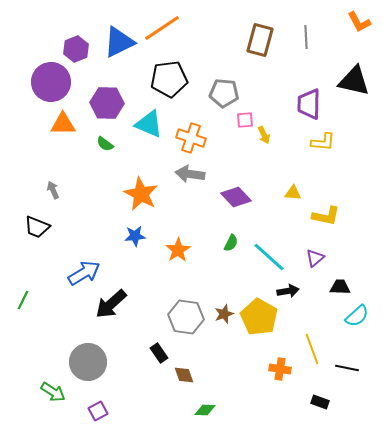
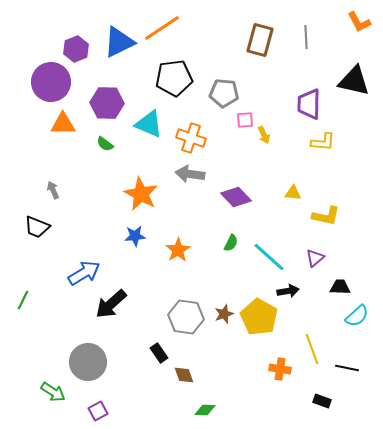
black pentagon at (169, 79): moved 5 px right, 1 px up
black rectangle at (320, 402): moved 2 px right, 1 px up
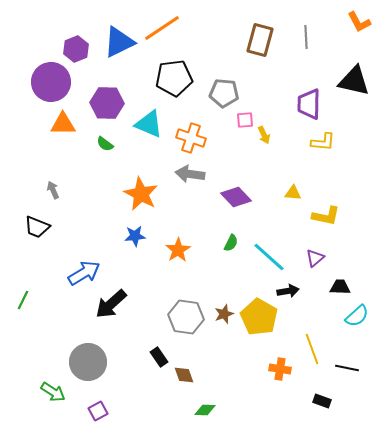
black rectangle at (159, 353): moved 4 px down
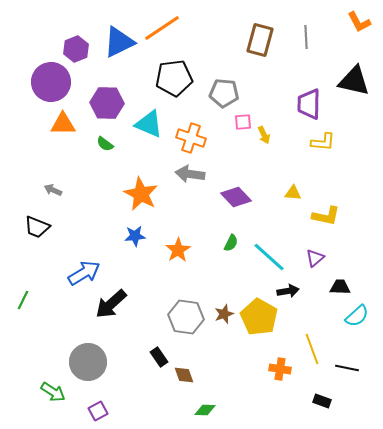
pink square at (245, 120): moved 2 px left, 2 px down
gray arrow at (53, 190): rotated 42 degrees counterclockwise
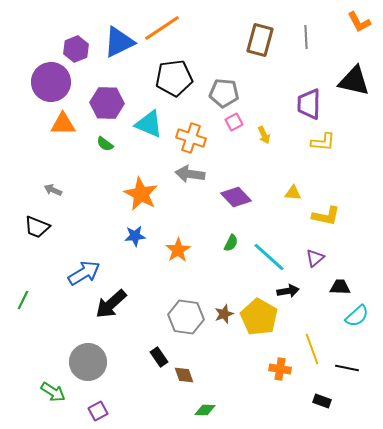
pink square at (243, 122): moved 9 px left; rotated 24 degrees counterclockwise
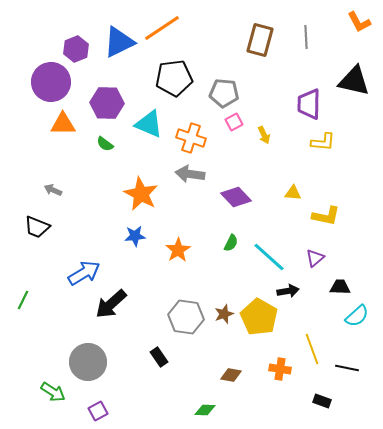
brown diamond at (184, 375): moved 47 px right; rotated 60 degrees counterclockwise
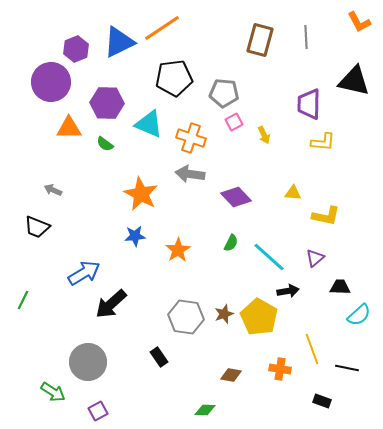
orange triangle at (63, 124): moved 6 px right, 4 px down
cyan semicircle at (357, 316): moved 2 px right, 1 px up
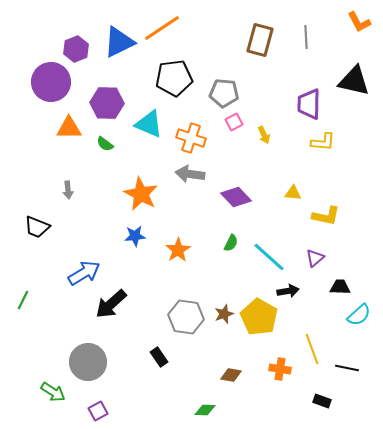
gray arrow at (53, 190): moved 15 px right; rotated 120 degrees counterclockwise
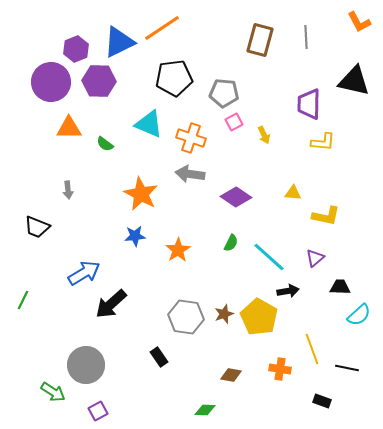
purple hexagon at (107, 103): moved 8 px left, 22 px up
purple diamond at (236, 197): rotated 12 degrees counterclockwise
gray circle at (88, 362): moved 2 px left, 3 px down
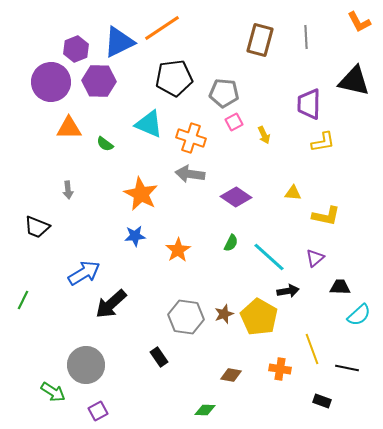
yellow L-shape at (323, 142): rotated 15 degrees counterclockwise
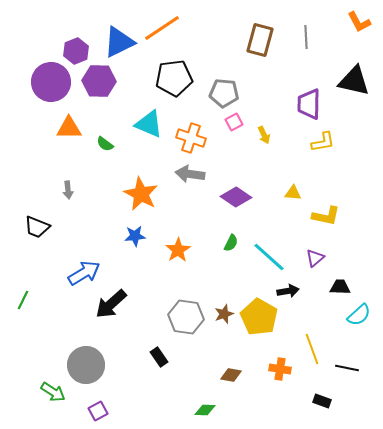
purple hexagon at (76, 49): moved 2 px down
